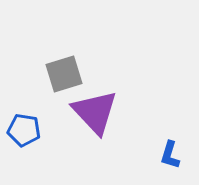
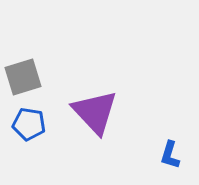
gray square: moved 41 px left, 3 px down
blue pentagon: moved 5 px right, 6 px up
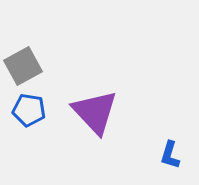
gray square: moved 11 px up; rotated 12 degrees counterclockwise
blue pentagon: moved 14 px up
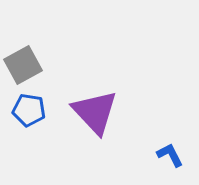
gray square: moved 1 px up
blue L-shape: rotated 136 degrees clockwise
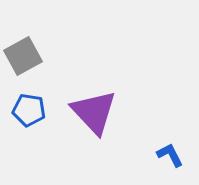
gray square: moved 9 px up
purple triangle: moved 1 px left
